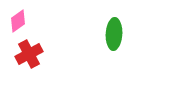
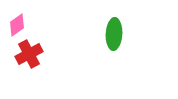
pink diamond: moved 1 px left, 4 px down
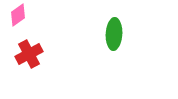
pink diamond: moved 1 px right, 10 px up
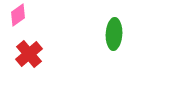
red cross: rotated 12 degrees counterclockwise
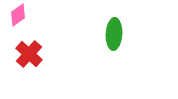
red cross: rotated 8 degrees counterclockwise
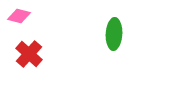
pink diamond: moved 1 px right, 1 px down; rotated 50 degrees clockwise
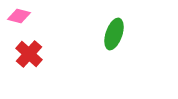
green ellipse: rotated 16 degrees clockwise
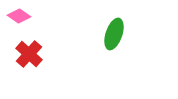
pink diamond: rotated 20 degrees clockwise
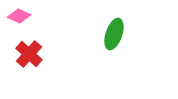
pink diamond: rotated 10 degrees counterclockwise
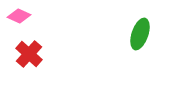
green ellipse: moved 26 px right
